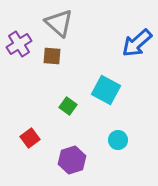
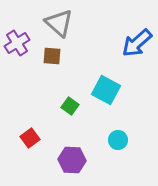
purple cross: moved 2 px left, 1 px up
green square: moved 2 px right
purple hexagon: rotated 20 degrees clockwise
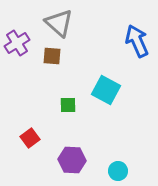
blue arrow: moved 2 px up; rotated 108 degrees clockwise
green square: moved 2 px left, 1 px up; rotated 36 degrees counterclockwise
cyan circle: moved 31 px down
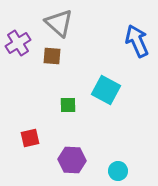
purple cross: moved 1 px right
red square: rotated 24 degrees clockwise
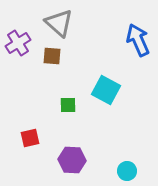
blue arrow: moved 1 px right, 1 px up
cyan circle: moved 9 px right
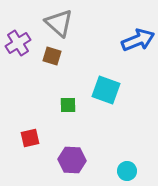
blue arrow: rotated 92 degrees clockwise
brown square: rotated 12 degrees clockwise
cyan square: rotated 8 degrees counterclockwise
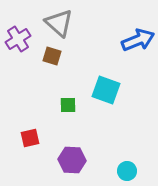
purple cross: moved 4 px up
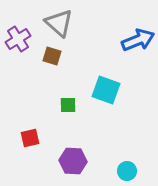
purple hexagon: moved 1 px right, 1 px down
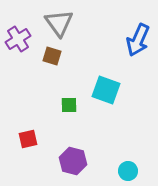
gray triangle: rotated 12 degrees clockwise
blue arrow: rotated 136 degrees clockwise
green square: moved 1 px right
red square: moved 2 px left, 1 px down
purple hexagon: rotated 12 degrees clockwise
cyan circle: moved 1 px right
